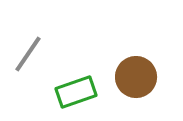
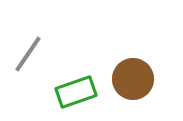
brown circle: moved 3 px left, 2 px down
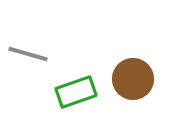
gray line: rotated 72 degrees clockwise
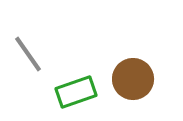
gray line: rotated 39 degrees clockwise
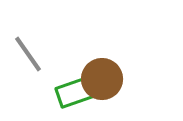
brown circle: moved 31 px left
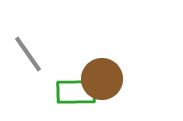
green rectangle: rotated 18 degrees clockwise
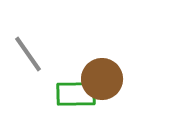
green rectangle: moved 2 px down
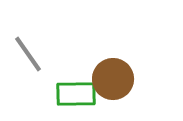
brown circle: moved 11 px right
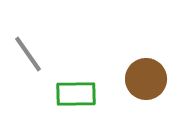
brown circle: moved 33 px right
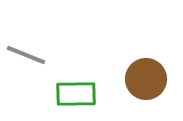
gray line: moved 2 px left, 1 px down; rotated 33 degrees counterclockwise
